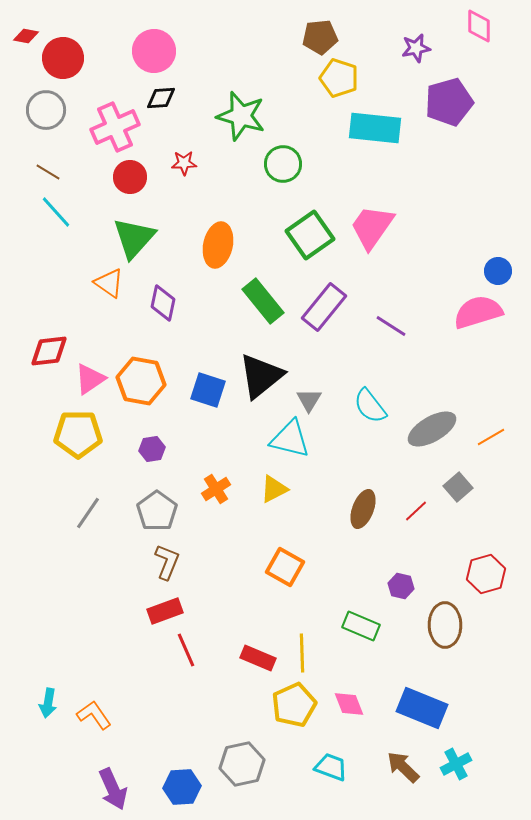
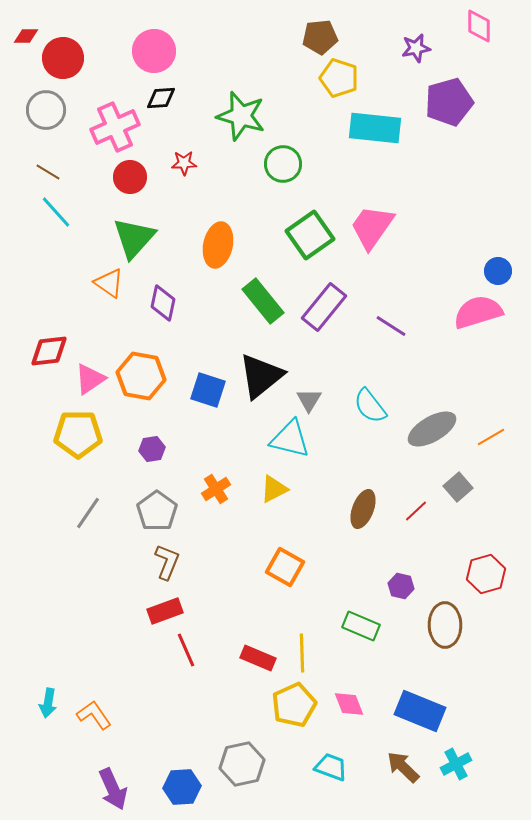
red diamond at (26, 36): rotated 10 degrees counterclockwise
orange hexagon at (141, 381): moved 5 px up
blue rectangle at (422, 708): moved 2 px left, 3 px down
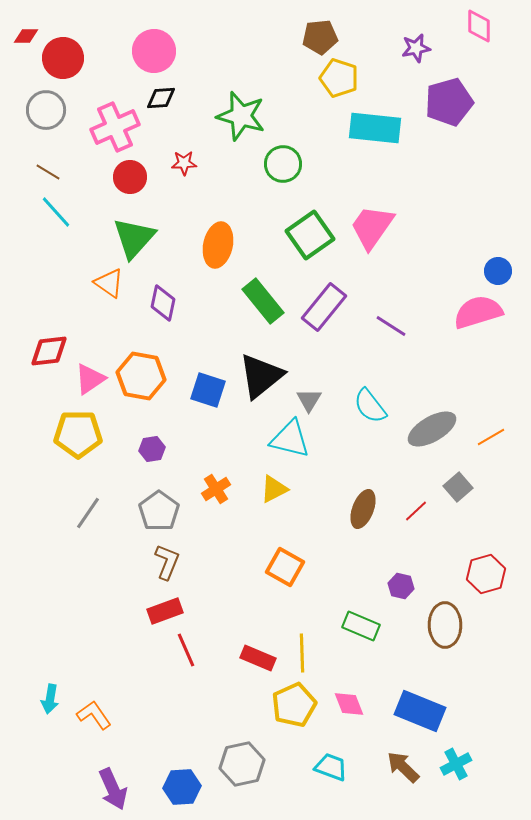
gray pentagon at (157, 511): moved 2 px right
cyan arrow at (48, 703): moved 2 px right, 4 px up
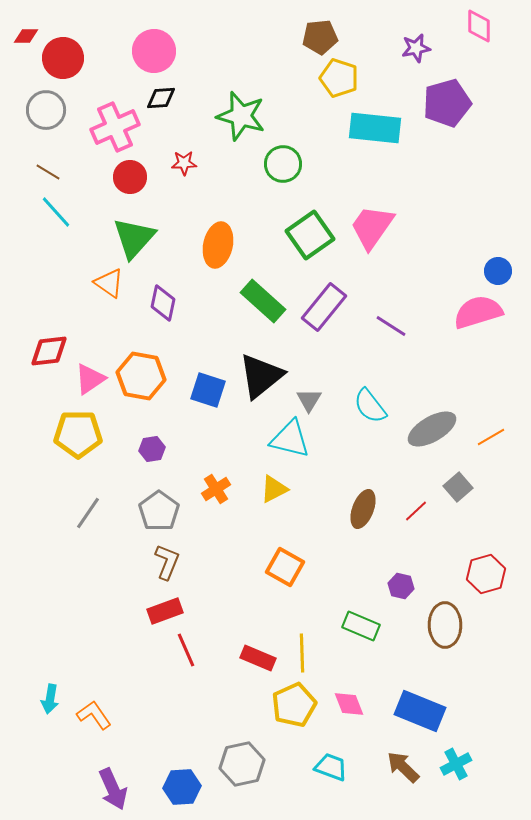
purple pentagon at (449, 102): moved 2 px left, 1 px down
green rectangle at (263, 301): rotated 9 degrees counterclockwise
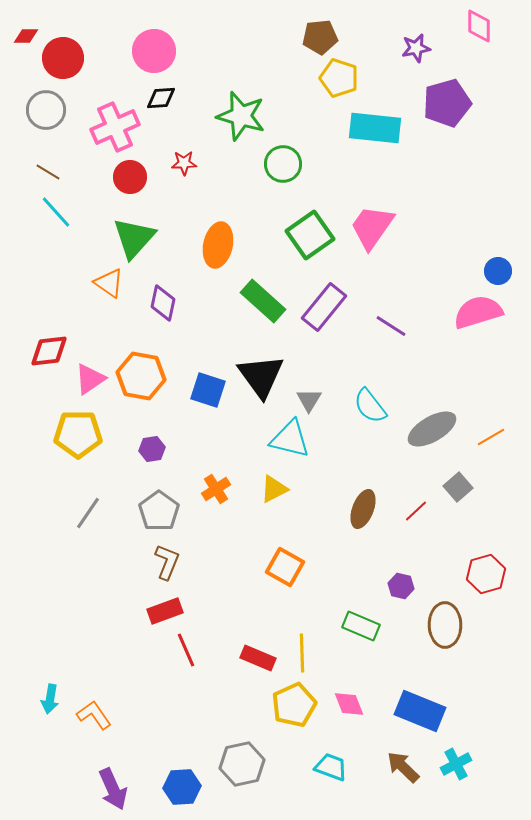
black triangle at (261, 376): rotated 27 degrees counterclockwise
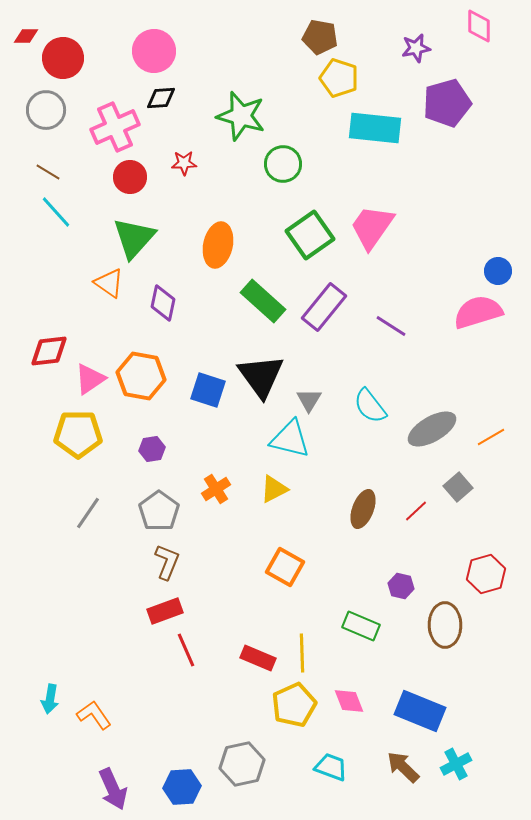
brown pentagon at (320, 37): rotated 16 degrees clockwise
pink diamond at (349, 704): moved 3 px up
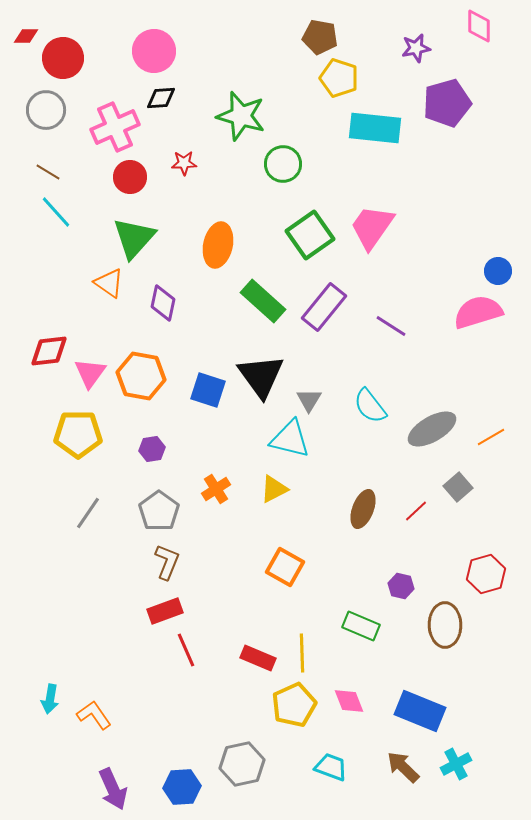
pink triangle at (90, 379): moved 6 px up; rotated 20 degrees counterclockwise
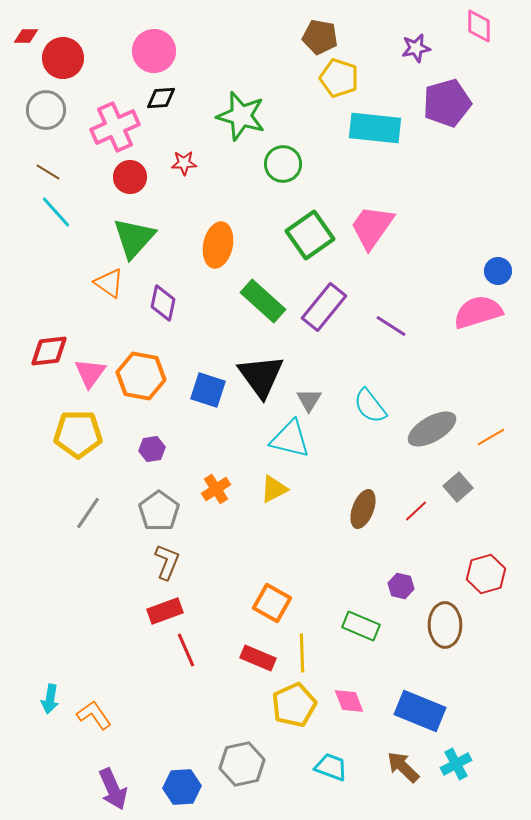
orange square at (285, 567): moved 13 px left, 36 px down
